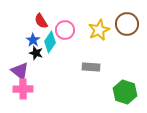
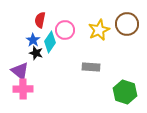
red semicircle: moved 1 px left, 1 px up; rotated 42 degrees clockwise
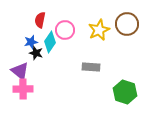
blue star: moved 2 px left, 2 px down; rotated 24 degrees clockwise
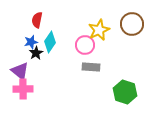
red semicircle: moved 3 px left
brown circle: moved 5 px right
pink circle: moved 20 px right, 15 px down
black star: rotated 24 degrees clockwise
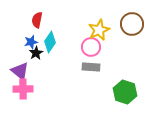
pink circle: moved 6 px right, 2 px down
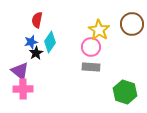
yellow star: rotated 15 degrees counterclockwise
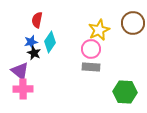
brown circle: moved 1 px right, 1 px up
yellow star: rotated 15 degrees clockwise
pink circle: moved 2 px down
black star: moved 2 px left; rotated 16 degrees counterclockwise
green hexagon: rotated 15 degrees counterclockwise
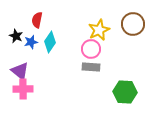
brown circle: moved 1 px down
black star: moved 18 px left, 17 px up
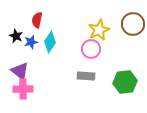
gray rectangle: moved 5 px left, 9 px down
green hexagon: moved 10 px up; rotated 10 degrees counterclockwise
